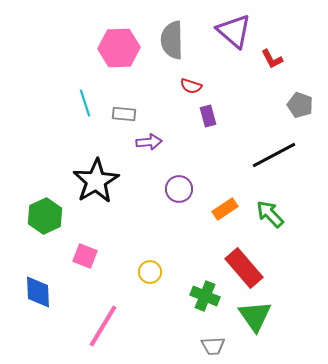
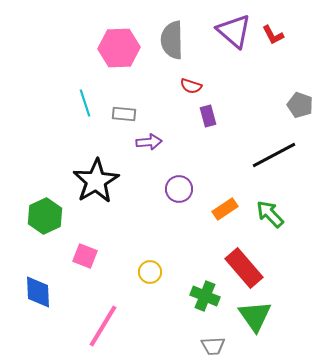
red L-shape: moved 1 px right, 24 px up
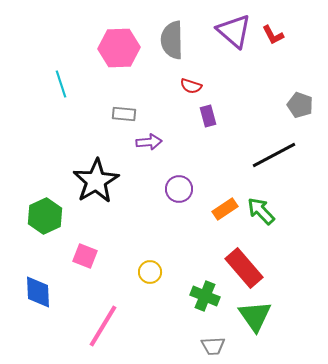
cyan line: moved 24 px left, 19 px up
green arrow: moved 9 px left, 3 px up
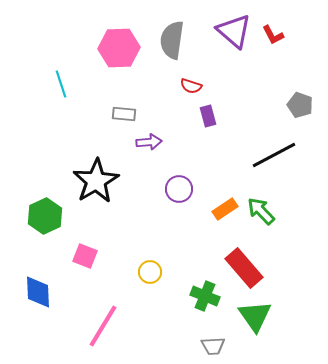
gray semicircle: rotated 9 degrees clockwise
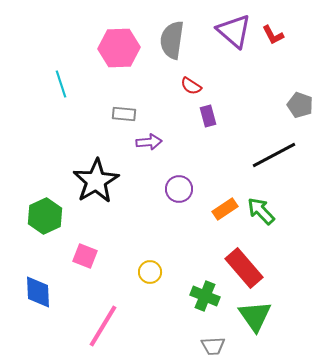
red semicircle: rotated 15 degrees clockwise
